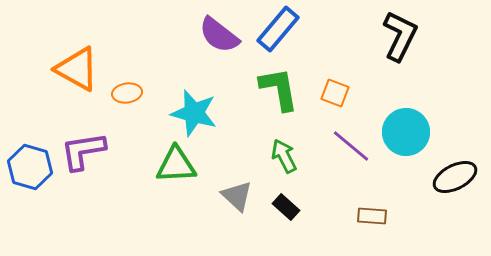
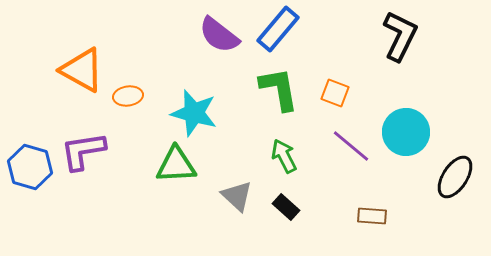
orange triangle: moved 5 px right, 1 px down
orange ellipse: moved 1 px right, 3 px down
black ellipse: rotated 30 degrees counterclockwise
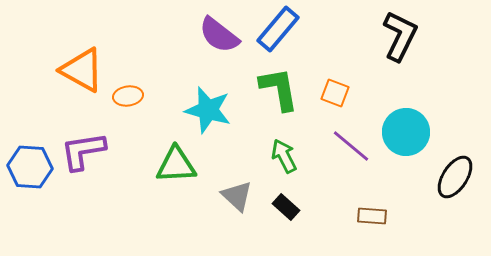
cyan star: moved 14 px right, 3 px up
blue hexagon: rotated 12 degrees counterclockwise
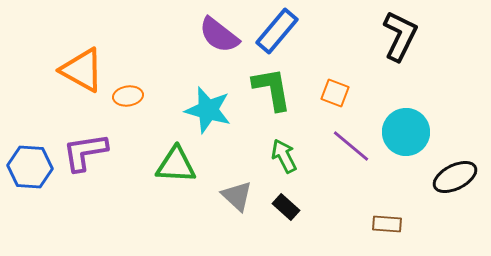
blue rectangle: moved 1 px left, 2 px down
green L-shape: moved 7 px left
purple L-shape: moved 2 px right, 1 px down
green triangle: rotated 6 degrees clockwise
black ellipse: rotated 30 degrees clockwise
brown rectangle: moved 15 px right, 8 px down
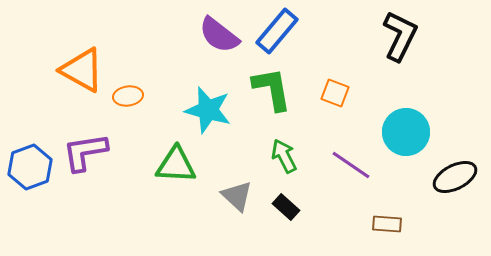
purple line: moved 19 px down; rotated 6 degrees counterclockwise
blue hexagon: rotated 24 degrees counterclockwise
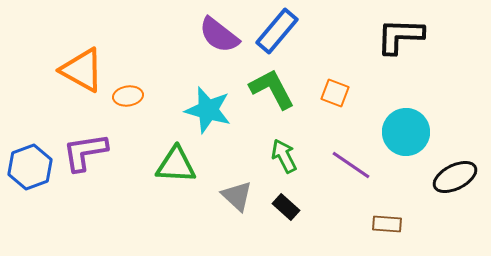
black L-shape: rotated 114 degrees counterclockwise
green L-shape: rotated 18 degrees counterclockwise
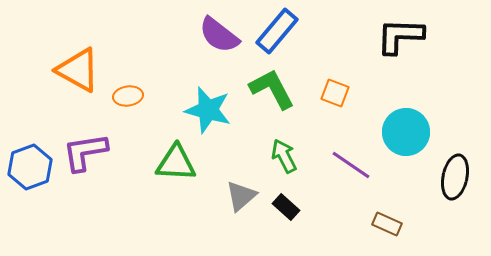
orange triangle: moved 4 px left
green triangle: moved 2 px up
black ellipse: rotated 51 degrees counterclockwise
gray triangle: moved 4 px right; rotated 36 degrees clockwise
brown rectangle: rotated 20 degrees clockwise
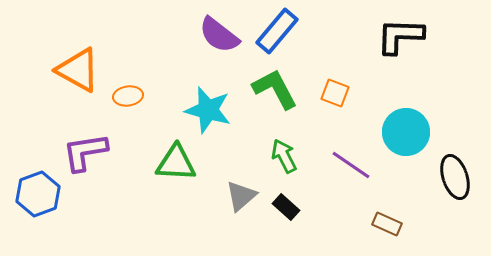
green L-shape: moved 3 px right
blue hexagon: moved 8 px right, 27 px down
black ellipse: rotated 30 degrees counterclockwise
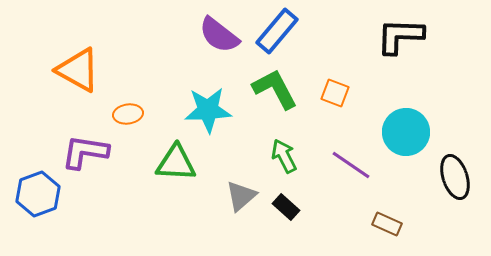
orange ellipse: moved 18 px down
cyan star: rotated 18 degrees counterclockwise
purple L-shape: rotated 18 degrees clockwise
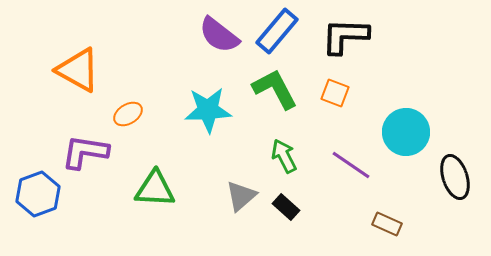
black L-shape: moved 55 px left
orange ellipse: rotated 24 degrees counterclockwise
green triangle: moved 21 px left, 26 px down
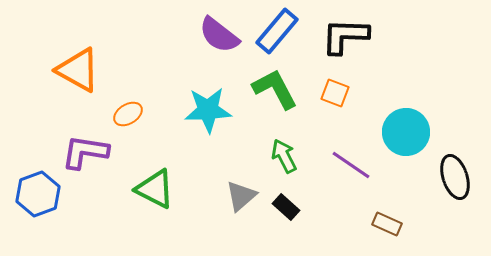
green triangle: rotated 24 degrees clockwise
